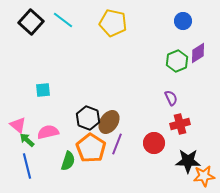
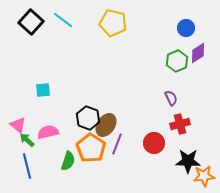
blue circle: moved 3 px right, 7 px down
brown ellipse: moved 3 px left, 3 px down
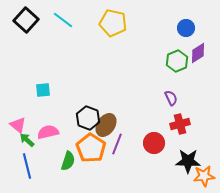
black square: moved 5 px left, 2 px up
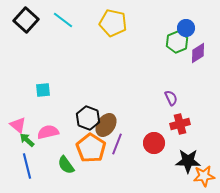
green hexagon: moved 19 px up
green semicircle: moved 2 px left, 4 px down; rotated 126 degrees clockwise
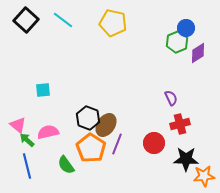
black star: moved 2 px left, 2 px up
